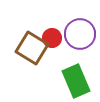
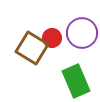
purple circle: moved 2 px right, 1 px up
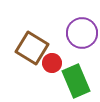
red circle: moved 25 px down
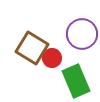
purple circle: moved 1 px down
red circle: moved 5 px up
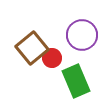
purple circle: moved 1 px down
brown square: rotated 20 degrees clockwise
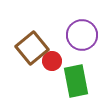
red circle: moved 3 px down
green rectangle: rotated 12 degrees clockwise
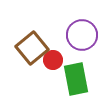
red circle: moved 1 px right, 1 px up
green rectangle: moved 2 px up
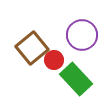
red circle: moved 1 px right
green rectangle: rotated 32 degrees counterclockwise
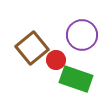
red circle: moved 2 px right
green rectangle: rotated 28 degrees counterclockwise
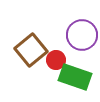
brown square: moved 1 px left, 2 px down
green rectangle: moved 1 px left, 2 px up
